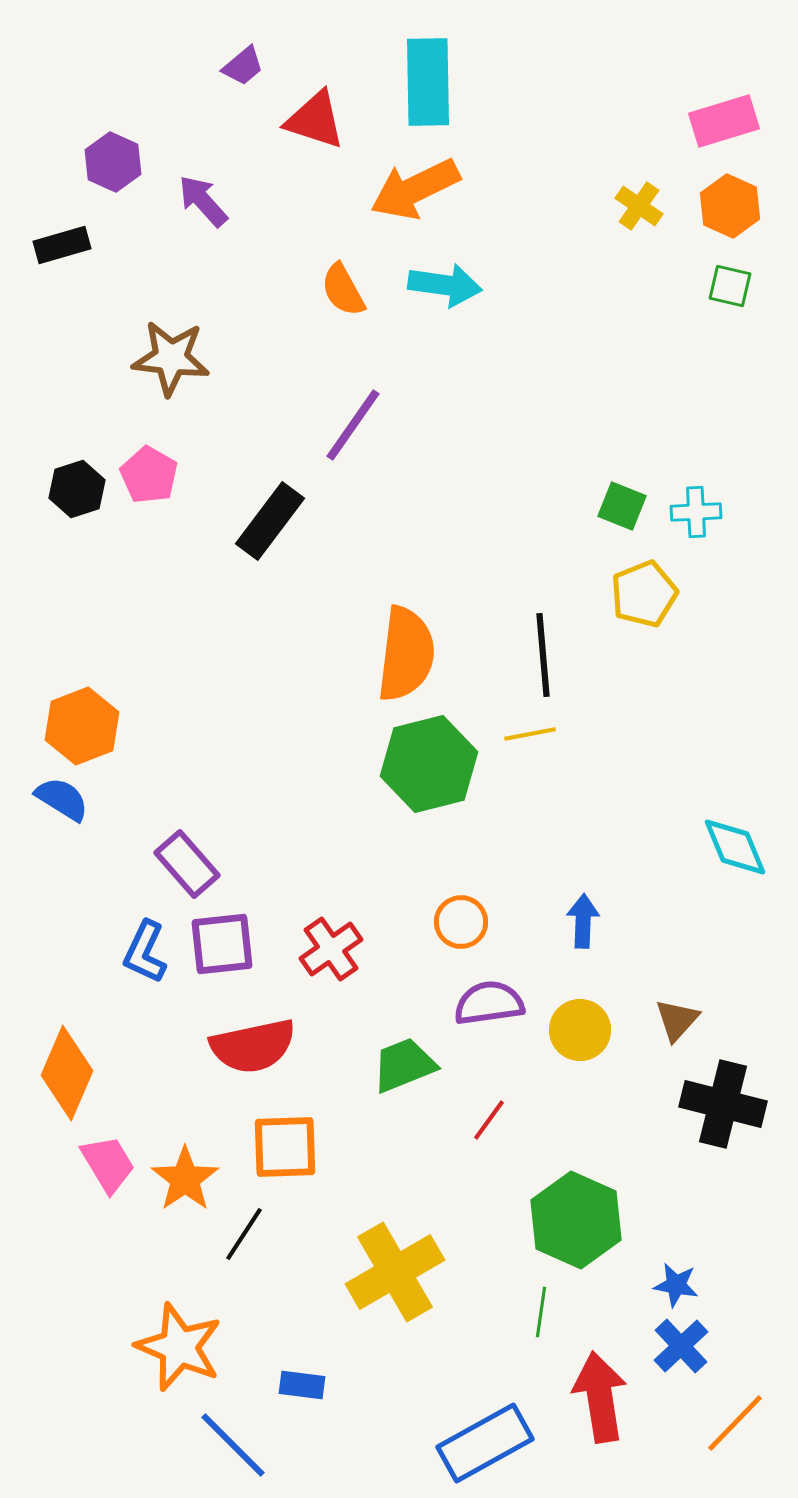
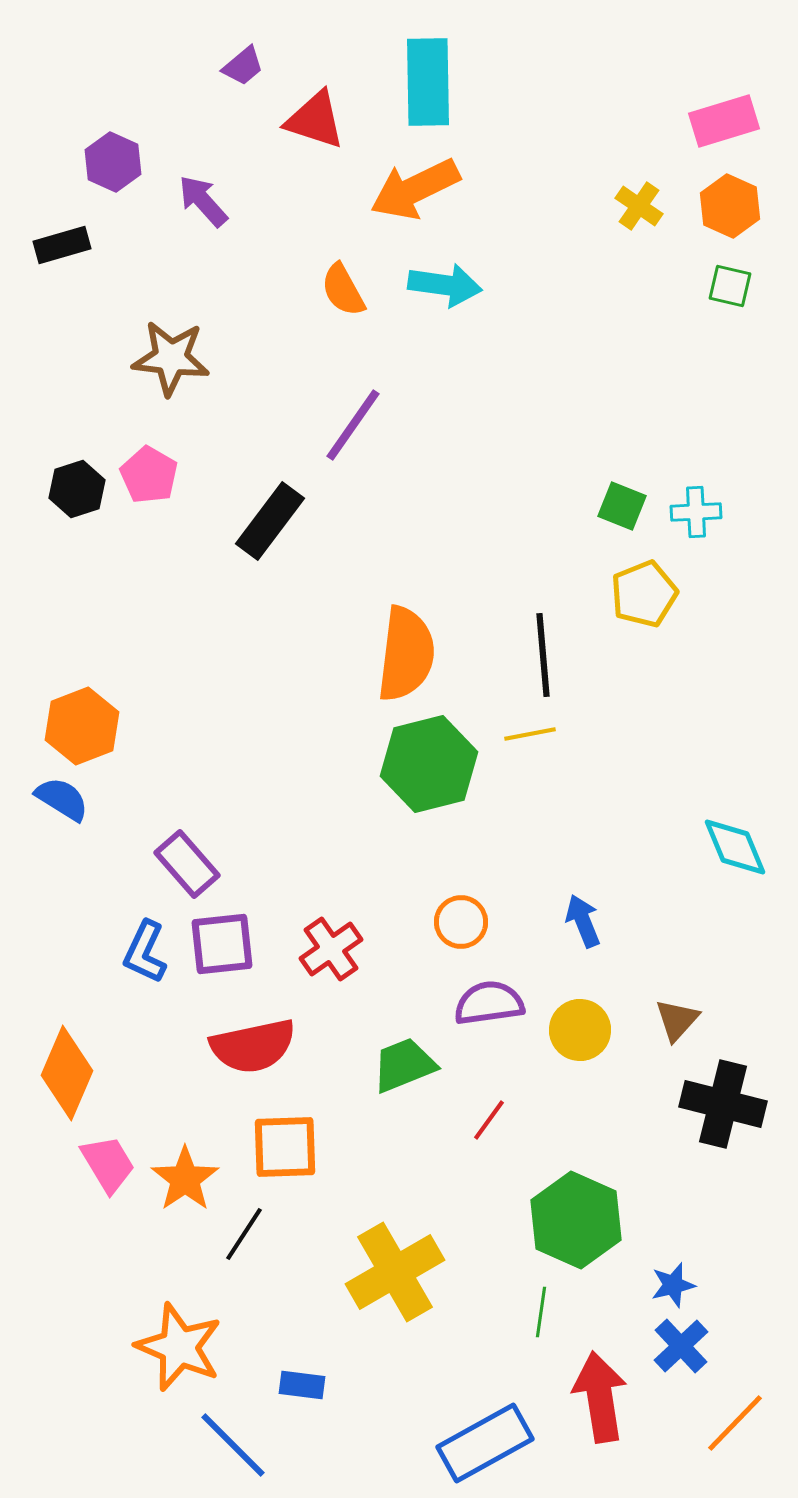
blue arrow at (583, 921): rotated 24 degrees counterclockwise
blue star at (676, 1285): moved 3 px left; rotated 24 degrees counterclockwise
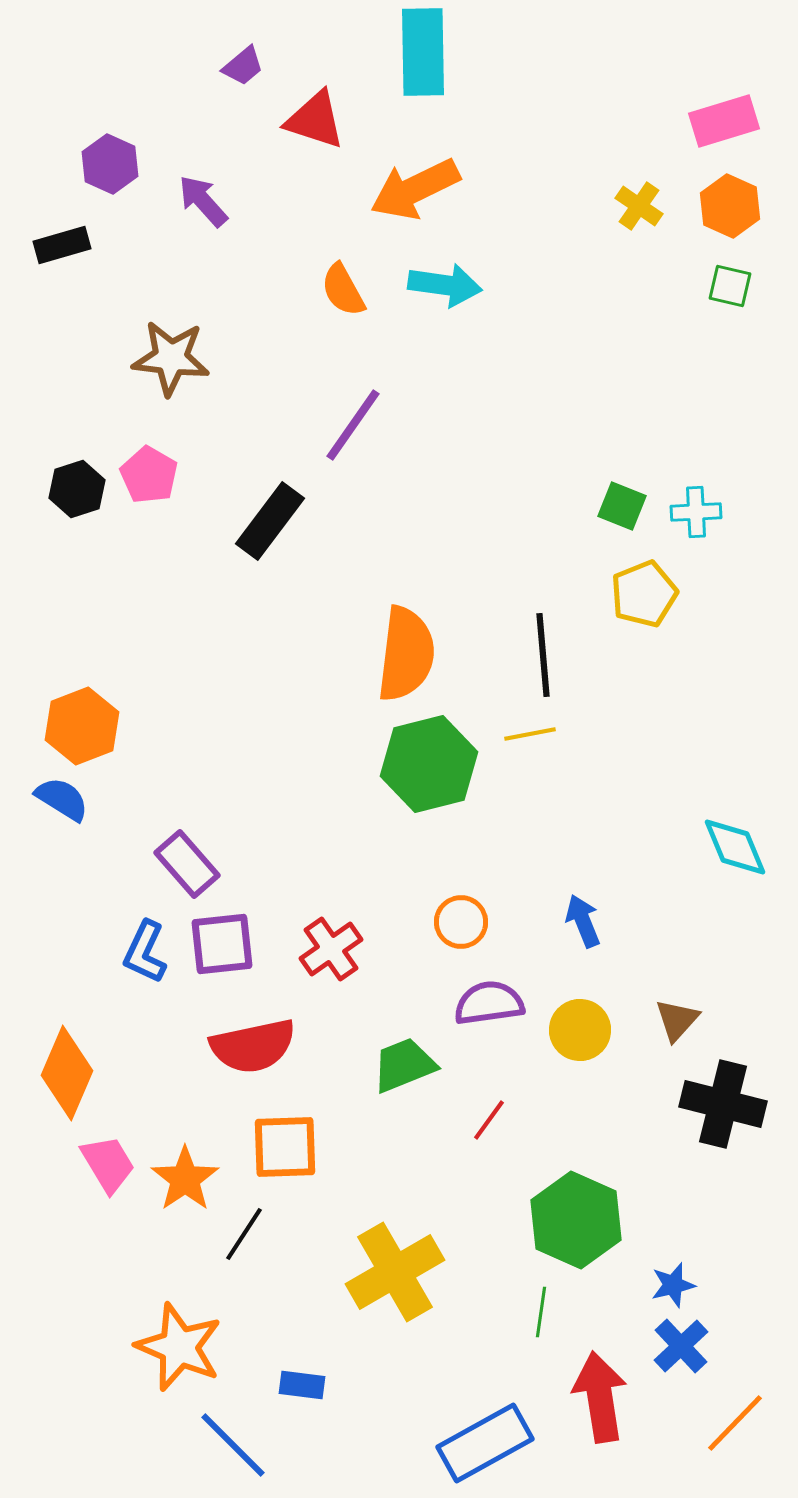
cyan rectangle at (428, 82): moved 5 px left, 30 px up
purple hexagon at (113, 162): moved 3 px left, 2 px down
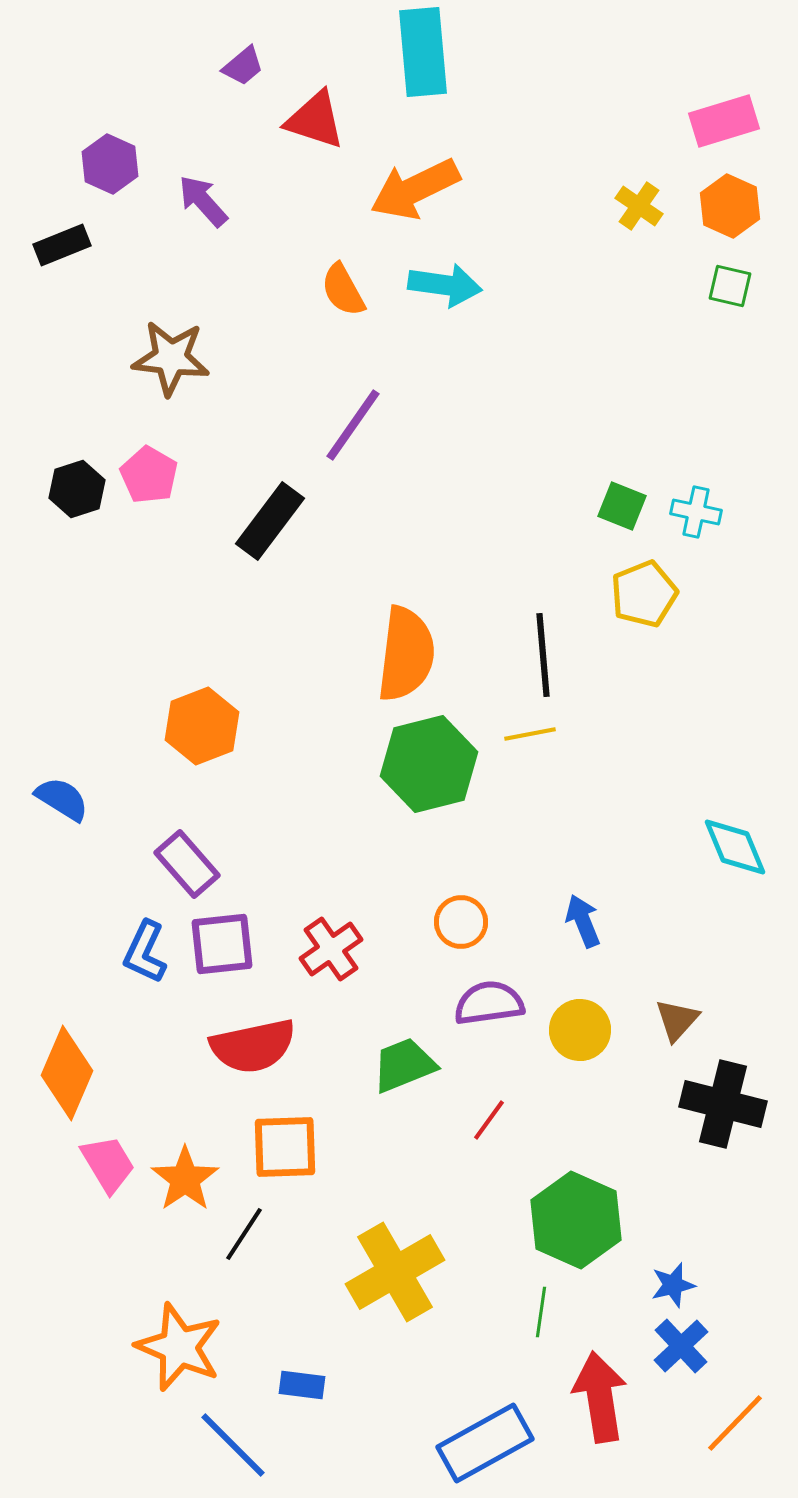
cyan rectangle at (423, 52): rotated 4 degrees counterclockwise
black rectangle at (62, 245): rotated 6 degrees counterclockwise
cyan cross at (696, 512): rotated 15 degrees clockwise
orange hexagon at (82, 726): moved 120 px right
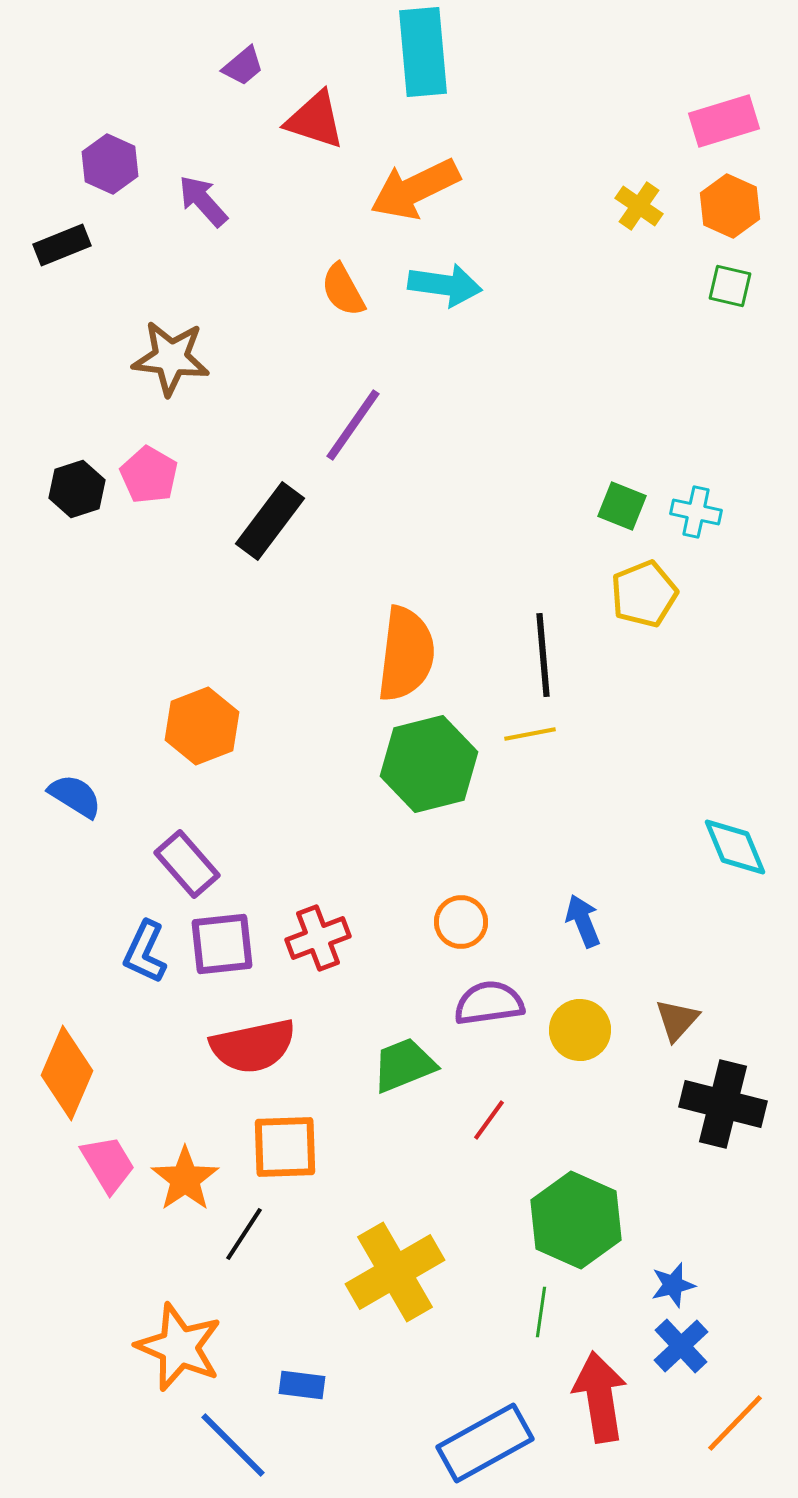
blue semicircle at (62, 799): moved 13 px right, 3 px up
red cross at (331, 949): moved 13 px left, 11 px up; rotated 14 degrees clockwise
